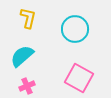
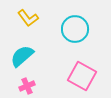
yellow L-shape: rotated 130 degrees clockwise
pink square: moved 3 px right, 2 px up
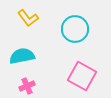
cyan semicircle: rotated 30 degrees clockwise
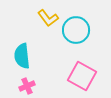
yellow L-shape: moved 20 px right
cyan circle: moved 1 px right, 1 px down
cyan semicircle: rotated 85 degrees counterclockwise
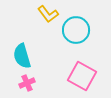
yellow L-shape: moved 4 px up
cyan semicircle: rotated 10 degrees counterclockwise
pink cross: moved 3 px up
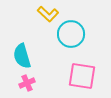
yellow L-shape: rotated 10 degrees counterclockwise
cyan circle: moved 5 px left, 4 px down
pink square: rotated 20 degrees counterclockwise
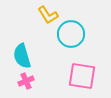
yellow L-shape: moved 1 px down; rotated 15 degrees clockwise
pink cross: moved 1 px left, 2 px up
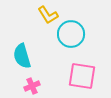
pink cross: moved 6 px right, 5 px down
